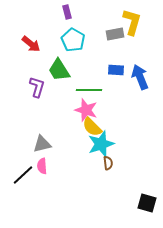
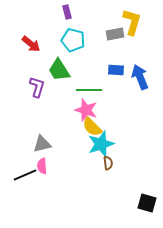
cyan pentagon: rotated 15 degrees counterclockwise
black line: moved 2 px right; rotated 20 degrees clockwise
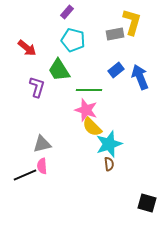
purple rectangle: rotated 56 degrees clockwise
red arrow: moved 4 px left, 4 px down
blue rectangle: rotated 42 degrees counterclockwise
cyan star: moved 8 px right
brown semicircle: moved 1 px right, 1 px down
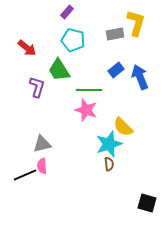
yellow L-shape: moved 4 px right, 1 px down
yellow semicircle: moved 31 px right
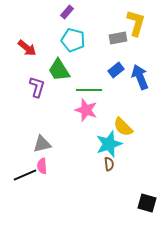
gray rectangle: moved 3 px right, 4 px down
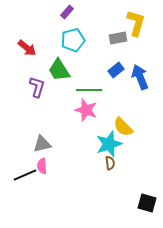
cyan pentagon: rotated 30 degrees counterclockwise
brown semicircle: moved 1 px right, 1 px up
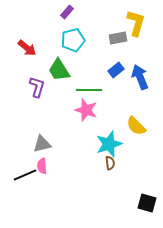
yellow semicircle: moved 13 px right, 1 px up
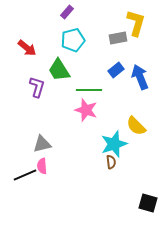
cyan star: moved 5 px right
brown semicircle: moved 1 px right, 1 px up
black square: moved 1 px right
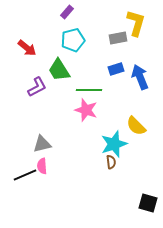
blue rectangle: moved 1 px up; rotated 21 degrees clockwise
purple L-shape: rotated 45 degrees clockwise
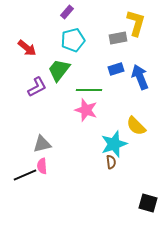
green trapezoid: rotated 70 degrees clockwise
